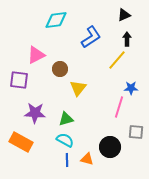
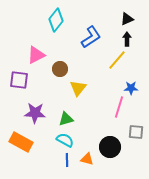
black triangle: moved 3 px right, 4 px down
cyan diamond: rotated 45 degrees counterclockwise
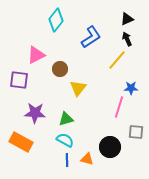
black arrow: rotated 24 degrees counterclockwise
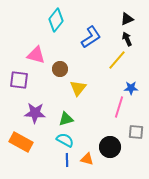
pink triangle: rotated 42 degrees clockwise
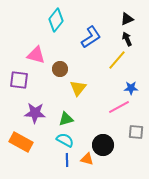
pink line: rotated 45 degrees clockwise
black circle: moved 7 px left, 2 px up
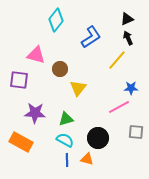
black arrow: moved 1 px right, 1 px up
black circle: moved 5 px left, 7 px up
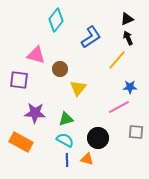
blue star: moved 1 px left, 1 px up
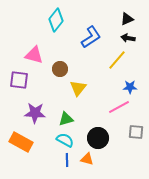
black arrow: rotated 56 degrees counterclockwise
pink triangle: moved 2 px left
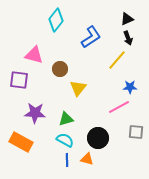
black arrow: rotated 120 degrees counterclockwise
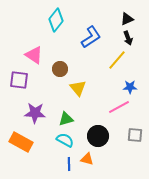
pink triangle: rotated 18 degrees clockwise
yellow triangle: rotated 18 degrees counterclockwise
gray square: moved 1 px left, 3 px down
black circle: moved 2 px up
blue line: moved 2 px right, 4 px down
